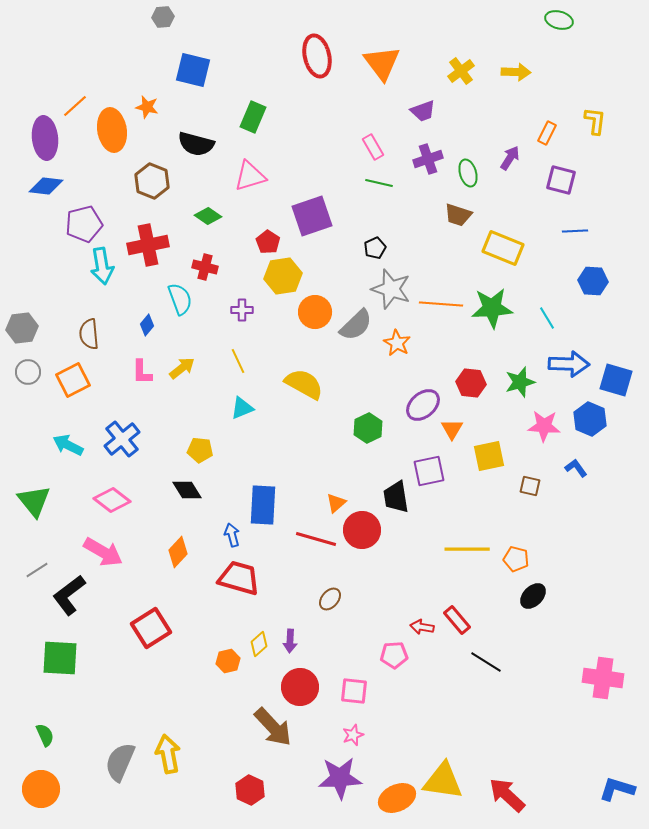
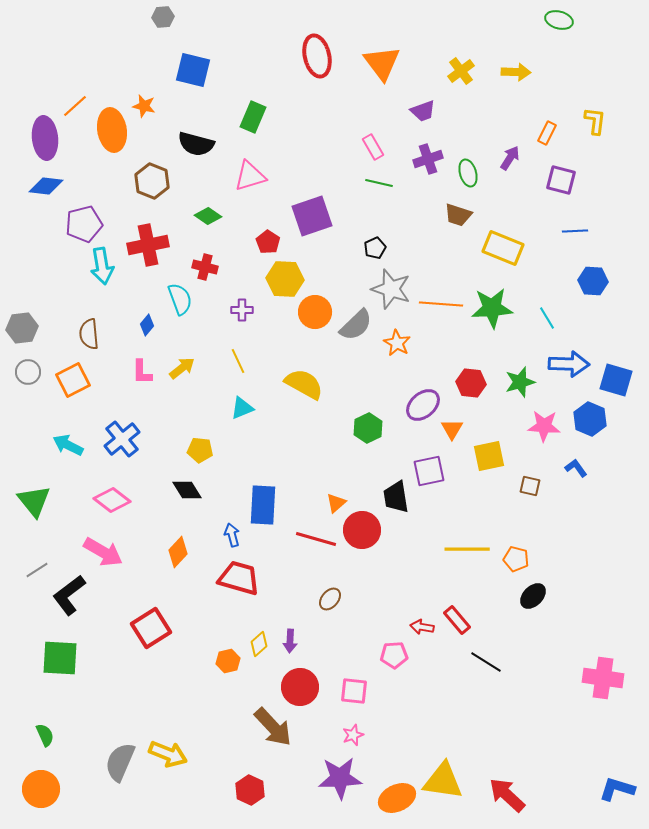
orange star at (147, 107): moved 3 px left, 1 px up
yellow hexagon at (283, 276): moved 2 px right, 3 px down; rotated 12 degrees clockwise
yellow arrow at (168, 754): rotated 123 degrees clockwise
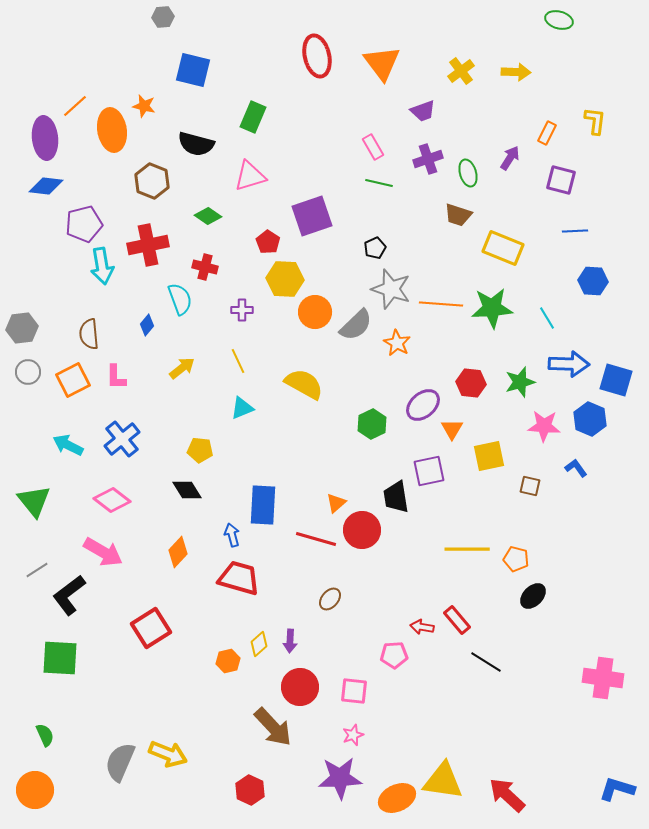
pink L-shape at (142, 372): moved 26 px left, 5 px down
green hexagon at (368, 428): moved 4 px right, 4 px up
orange circle at (41, 789): moved 6 px left, 1 px down
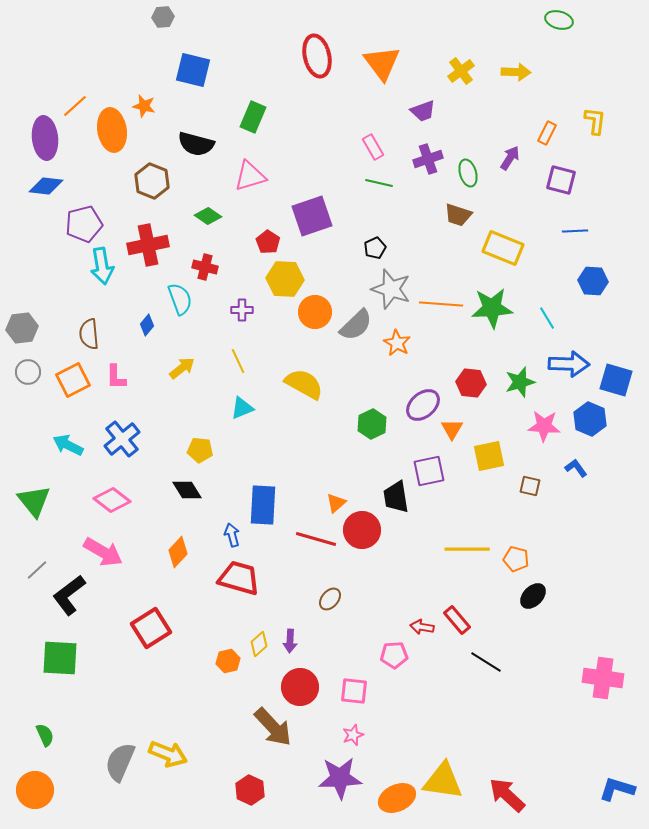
gray line at (37, 570): rotated 10 degrees counterclockwise
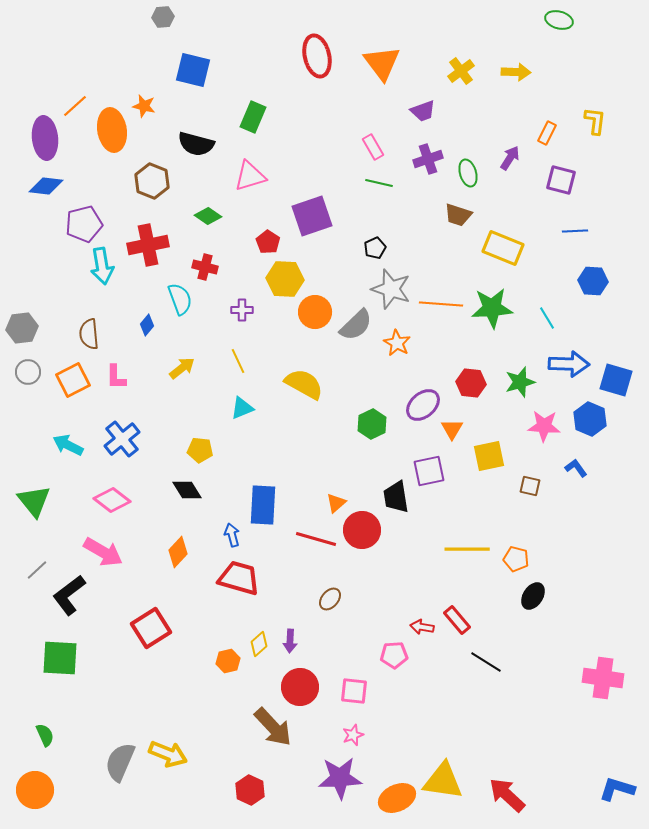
black ellipse at (533, 596): rotated 12 degrees counterclockwise
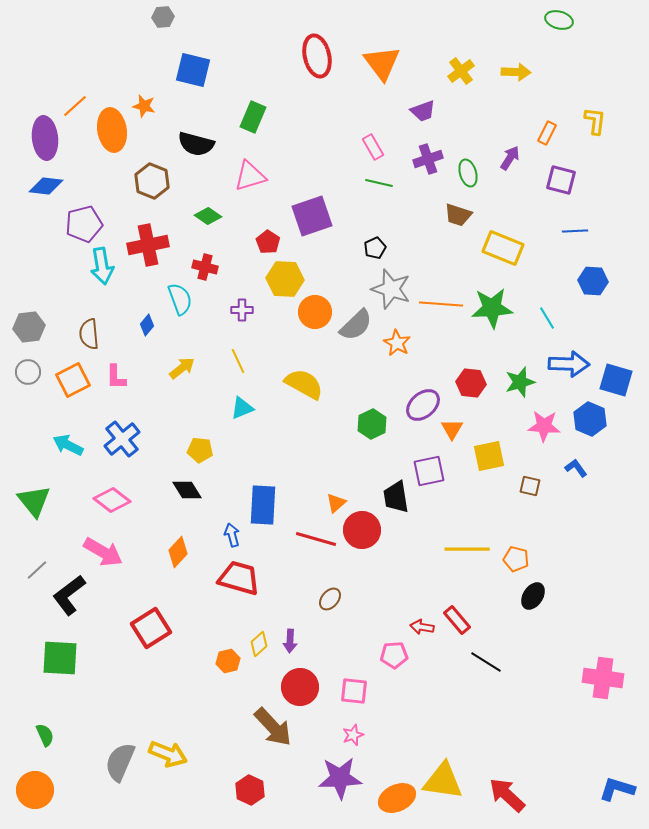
gray hexagon at (22, 328): moved 7 px right, 1 px up
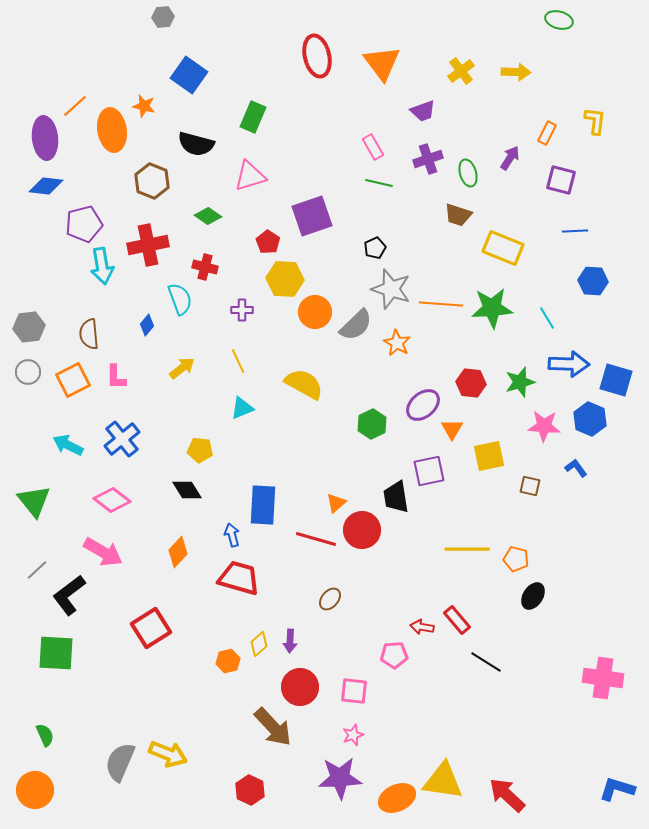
blue square at (193, 70): moved 4 px left, 5 px down; rotated 21 degrees clockwise
green square at (60, 658): moved 4 px left, 5 px up
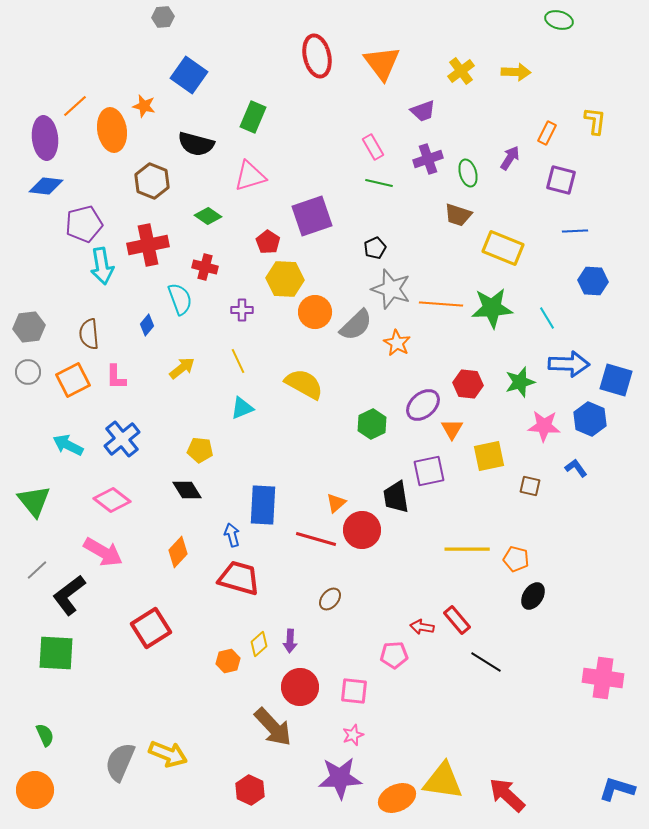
red hexagon at (471, 383): moved 3 px left, 1 px down
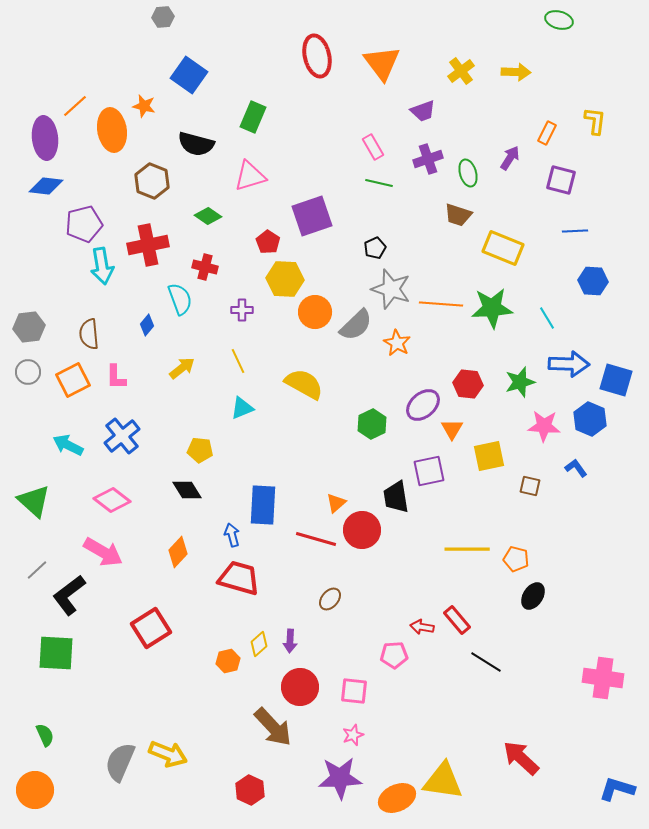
blue cross at (122, 439): moved 3 px up
green triangle at (34, 501): rotated 9 degrees counterclockwise
red arrow at (507, 795): moved 14 px right, 37 px up
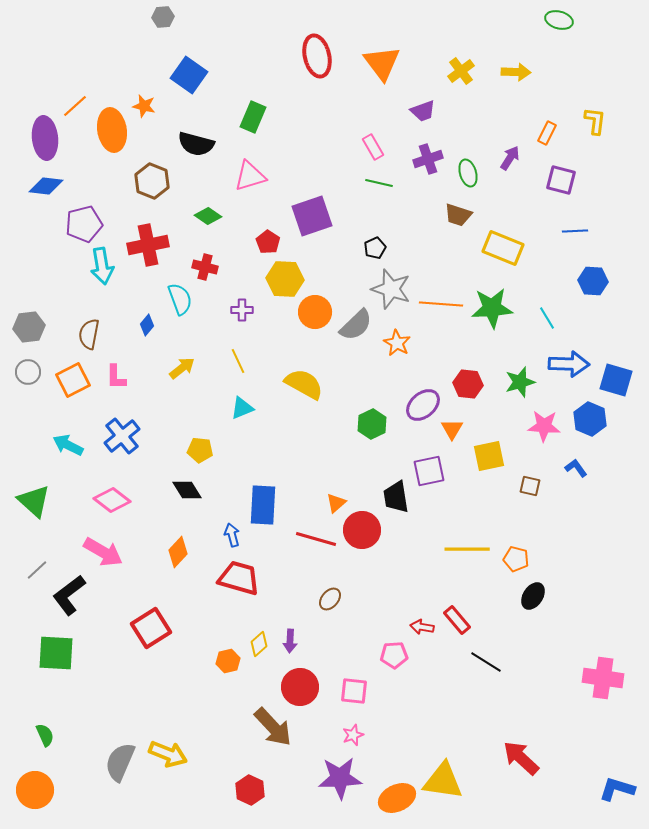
brown semicircle at (89, 334): rotated 16 degrees clockwise
